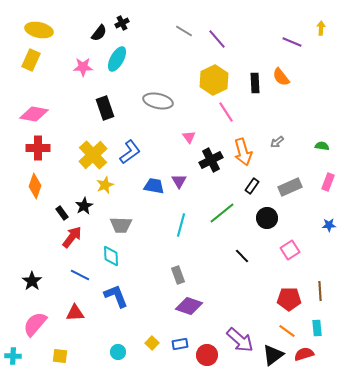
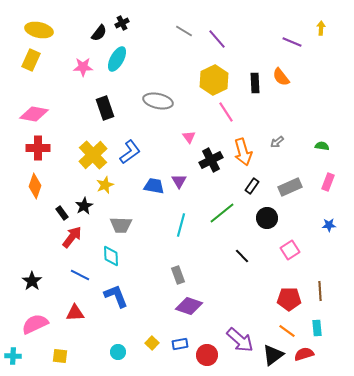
pink semicircle at (35, 324): rotated 24 degrees clockwise
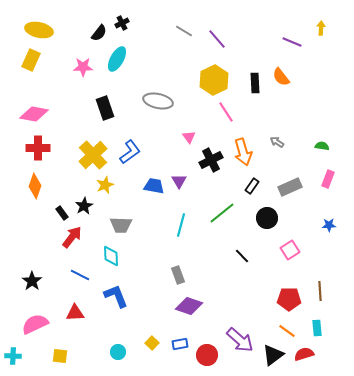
gray arrow at (277, 142): rotated 72 degrees clockwise
pink rectangle at (328, 182): moved 3 px up
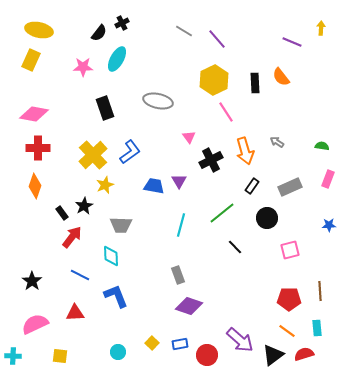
orange arrow at (243, 152): moved 2 px right, 1 px up
pink square at (290, 250): rotated 18 degrees clockwise
black line at (242, 256): moved 7 px left, 9 px up
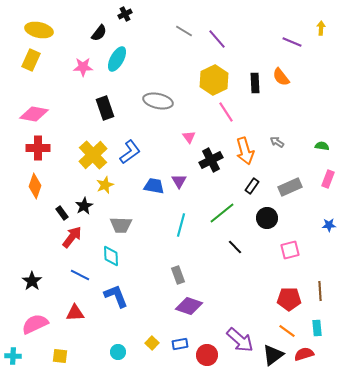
black cross at (122, 23): moved 3 px right, 9 px up
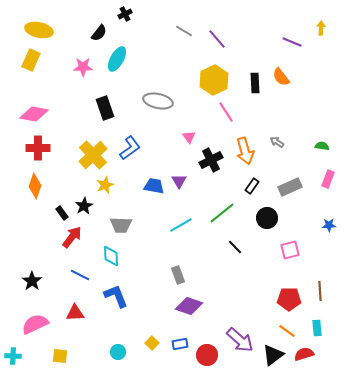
blue L-shape at (130, 152): moved 4 px up
cyan line at (181, 225): rotated 45 degrees clockwise
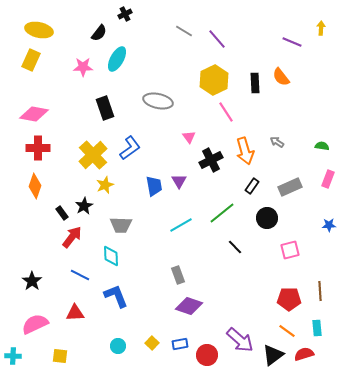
blue trapezoid at (154, 186): rotated 70 degrees clockwise
cyan circle at (118, 352): moved 6 px up
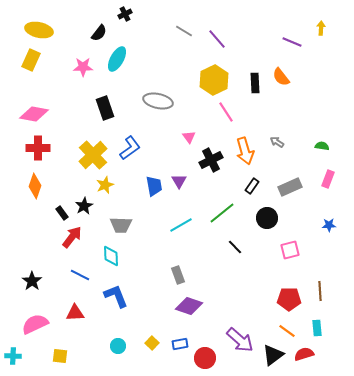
red circle at (207, 355): moved 2 px left, 3 px down
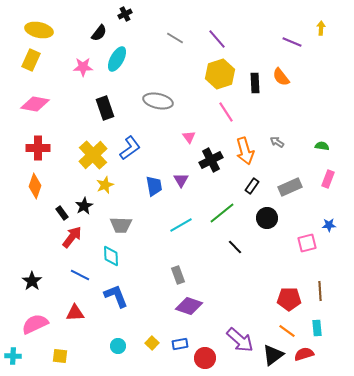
gray line at (184, 31): moved 9 px left, 7 px down
yellow hexagon at (214, 80): moved 6 px right, 6 px up; rotated 8 degrees clockwise
pink diamond at (34, 114): moved 1 px right, 10 px up
purple triangle at (179, 181): moved 2 px right, 1 px up
pink square at (290, 250): moved 17 px right, 7 px up
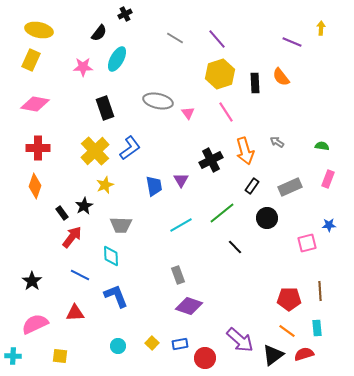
pink triangle at (189, 137): moved 1 px left, 24 px up
yellow cross at (93, 155): moved 2 px right, 4 px up
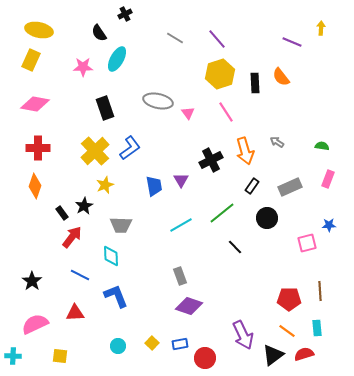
black semicircle at (99, 33): rotated 108 degrees clockwise
gray rectangle at (178, 275): moved 2 px right, 1 px down
purple arrow at (240, 340): moved 3 px right, 5 px up; rotated 24 degrees clockwise
